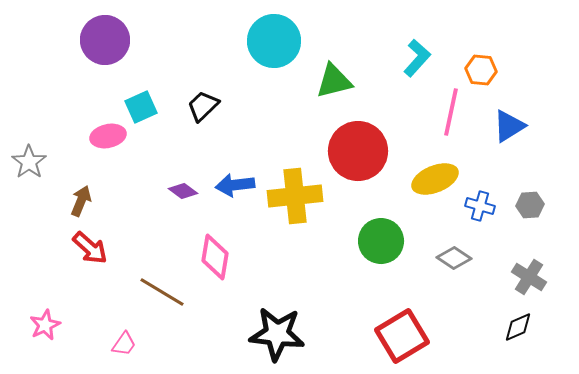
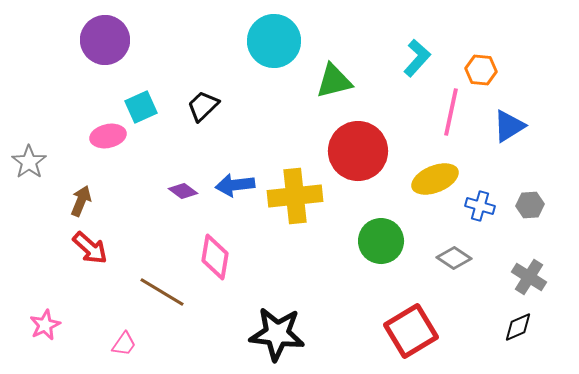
red square: moved 9 px right, 5 px up
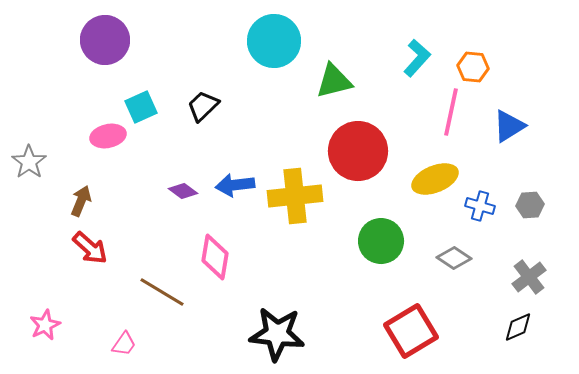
orange hexagon: moved 8 px left, 3 px up
gray cross: rotated 20 degrees clockwise
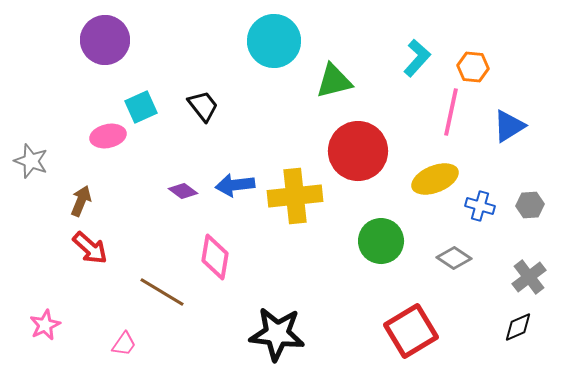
black trapezoid: rotated 96 degrees clockwise
gray star: moved 2 px right, 1 px up; rotated 16 degrees counterclockwise
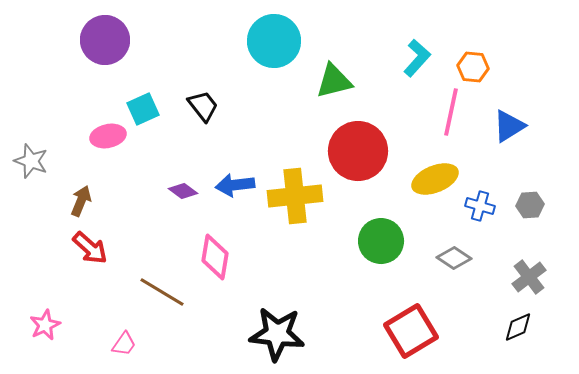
cyan square: moved 2 px right, 2 px down
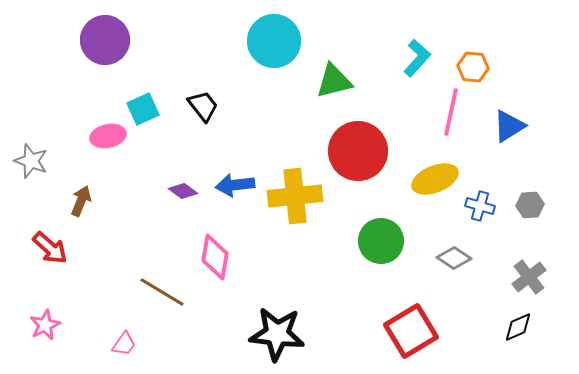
red arrow: moved 40 px left
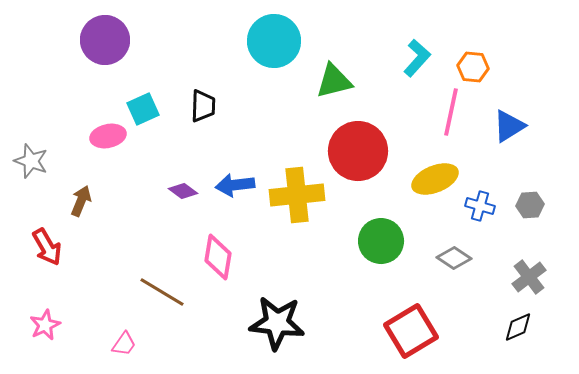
black trapezoid: rotated 40 degrees clockwise
yellow cross: moved 2 px right, 1 px up
red arrow: moved 3 px left, 1 px up; rotated 18 degrees clockwise
pink diamond: moved 3 px right
black star: moved 11 px up
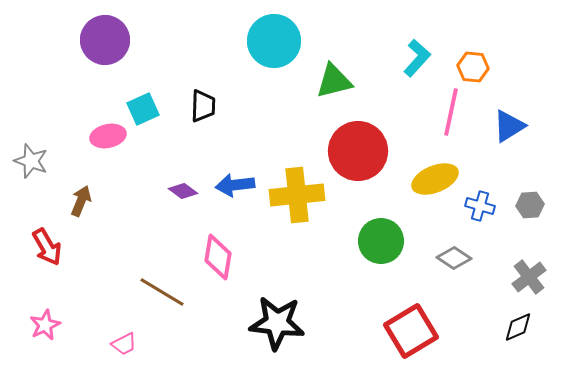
pink trapezoid: rotated 28 degrees clockwise
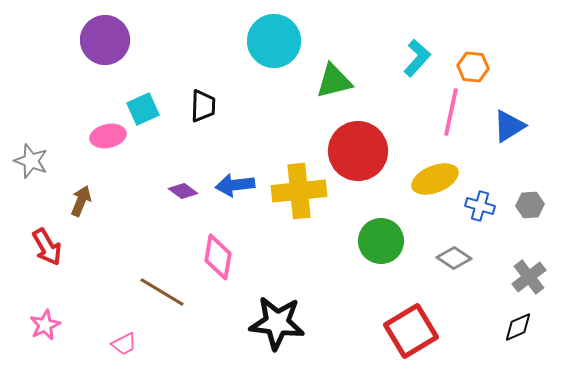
yellow cross: moved 2 px right, 4 px up
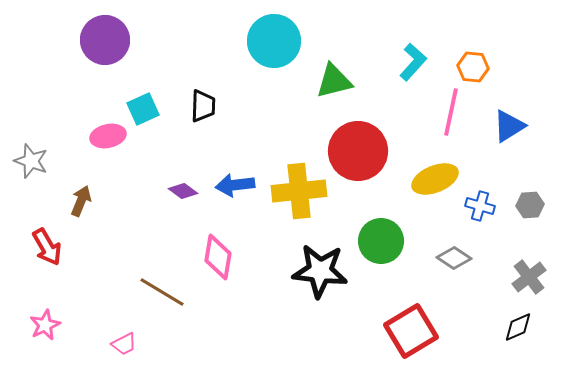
cyan L-shape: moved 4 px left, 4 px down
black star: moved 43 px right, 52 px up
